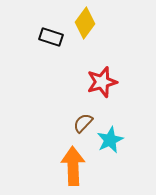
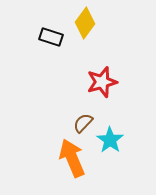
cyan star: rotated 12 degrees counterclockwise
orange arrow: moved 1 px left, 8 px up; rotated 21 degrees counterclockwise
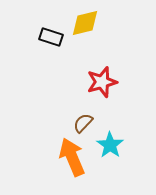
yellow diamond: rotated 40 degrees clockwise
cyan star: moved 5 px down
orange arrow: moved 1 px up
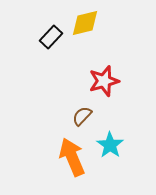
black rectangle: rotated 65 degrees counterclockwise
red star: moved 2 px right, 1 px up
brown semicircle: moved 1 px left, 7 px up
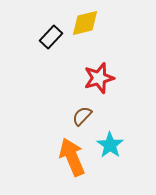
red star: moved 5 px left, 3 px up
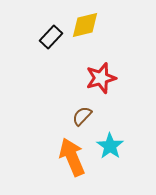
yellow diamond: moved 2 px down
red star: moved 2 px right
cyan star: moved 1 px down
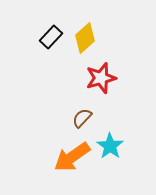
yellow diamond: moved 13 px down; rotated 28 degrees counterclockwise
brown semicircle: moved 2 px down
orange arrow: rotated 102 degrees counterclockwise
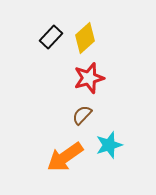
red star: moved 12 px left
brown semicircle: moved 3 px up
cyan star: moved 1 px left, 1 px up; rotated 20 degrees clockwise
orange arrow: moved 7 px left
